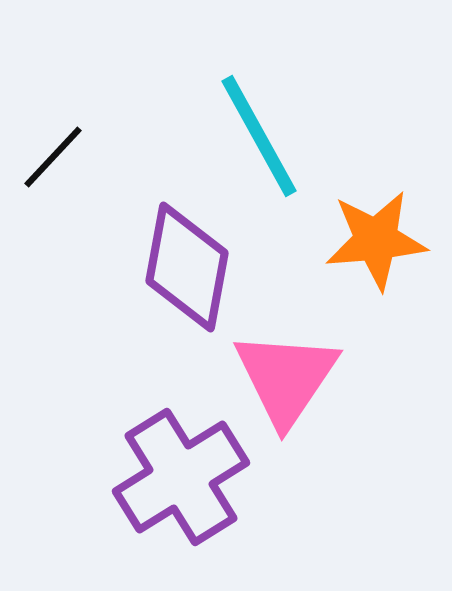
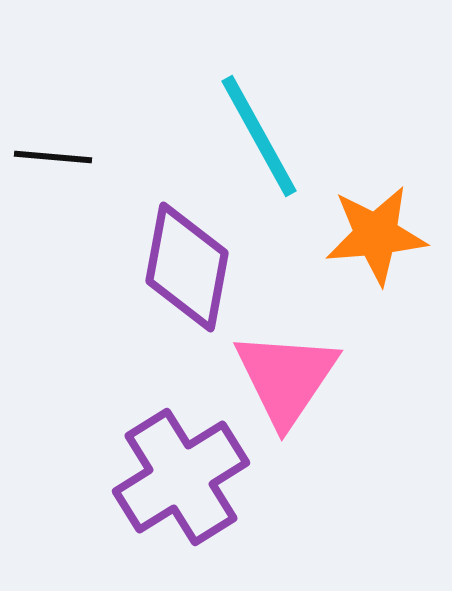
black line: rotated 52 degrees clockwise
orange star: moved 5 px up
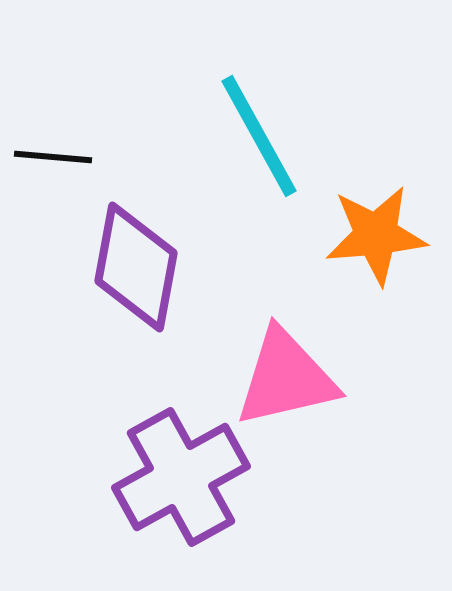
purple diamond: moved 51 px left
pink triangle: rotated 43 degrees clockwise
purple cross: rotated 3 degrees clockwise
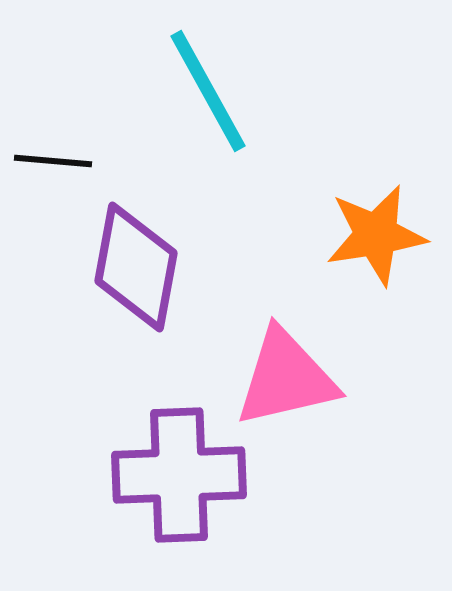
cyan line: moved 51 px left, 45 px up
black line: moved 4 px down
orange star: rotated 4 degrees counterclockwise
purple cross: moved 2 px left, 2 px up; rotated 27 degrees clockwise
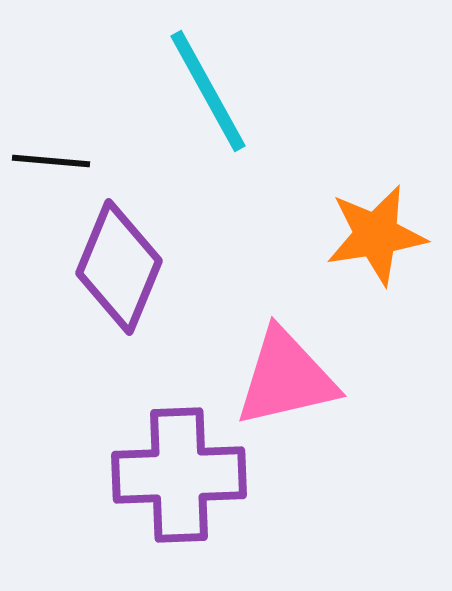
black line: moved 2 px left
purple diamond: moved 17 px left; rotated 12 degrees clockwise
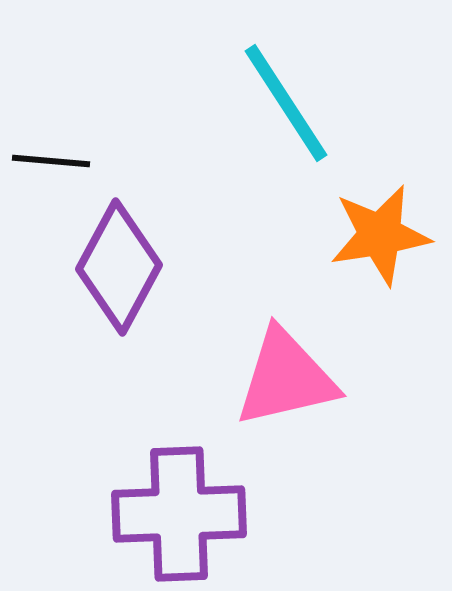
cyan line: moved 78 px right, 12 px down; rotated 4 degrees counterclockwise
orange star: moved 4 px right
purple diamond: rotated 6 degrees clockwise
purple cross: moved 39 px down
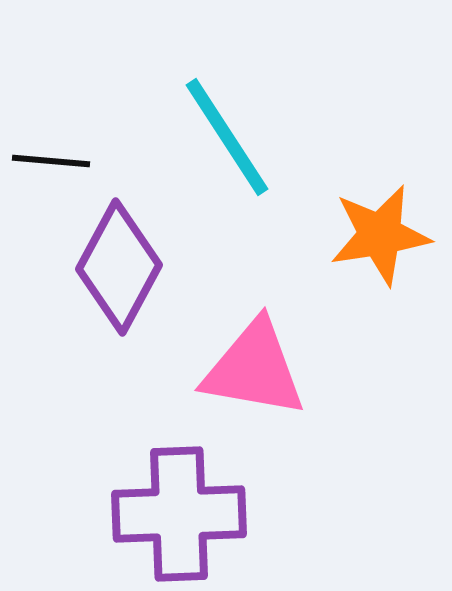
cyan line: moved 59 px left, 34 px down
pink triangle: moved 32 px left, 9 px up; rotated 23 degrees clockwise
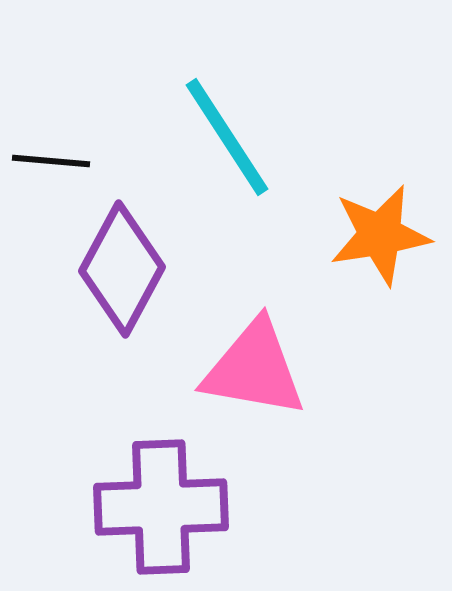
purple diamond: moved 3 px right, 2 px down
purple cross: moved 18 px left, 7 px up
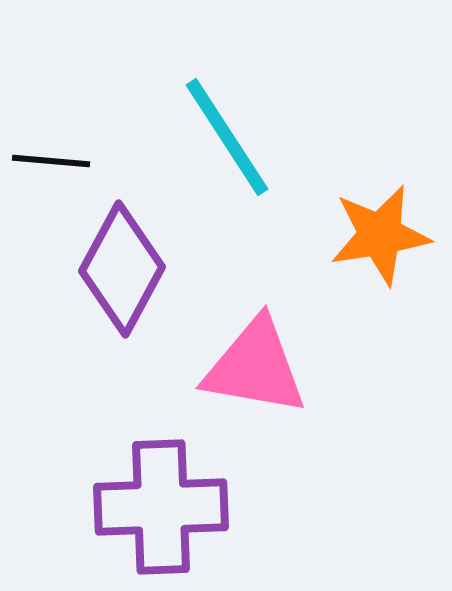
pink triangle: moved 1 px right, 2 px up
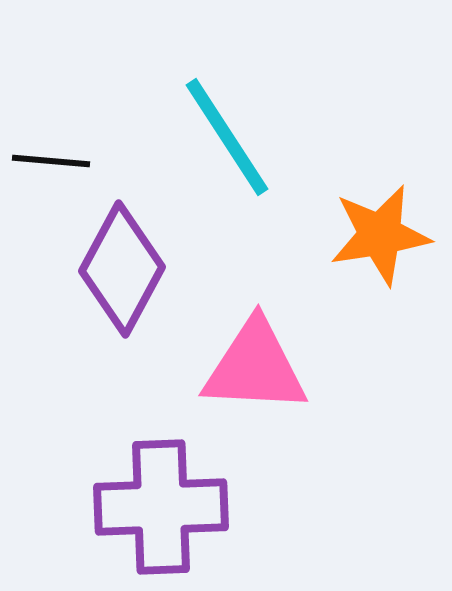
pink triangle: rotated 7 degrees counterclockwise
